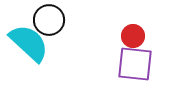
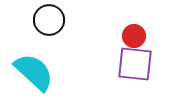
red circle: moved 1 px right
cyan semicircle: moved 5 px right, 29 px down
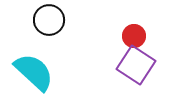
purple square: moved 1 px right, 1 px down; rotated 27 degrees clockwise
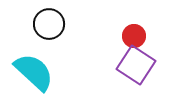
black circle: moved 4 px down
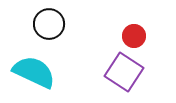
purple square: moved 12 px left, 7 px down
cyan semicircle: rotated 18 degrees counterclockwise
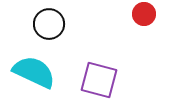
red circle: moved 10 px right, 22 px up
purple square: moved 25 px left, 8 px down; rotated 18 degrees counterclockwise
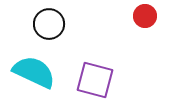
red circle: moved 1 px right, 2 px down
purple square: moved 4 px left
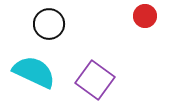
purple square: rotated 21 degrees clockwise
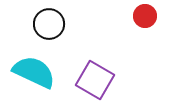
purple square: rotated 6 degrees counterclockwise
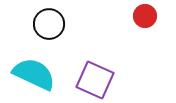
cyan semicircle: moved 2 px down
purple square: rotated 6 degrees counterclockwise
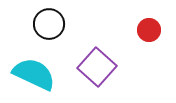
red circle: moved 4 px right, 14 px down
purple square: moved 2 px right, 13 px up; rotated 18 degrees clockwise
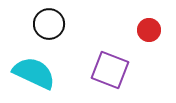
purple square: moved 13 px right, 3 px down; rotated 21 degrees counterclockwise
cyan semicircle: moved 1 px up
